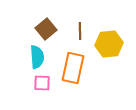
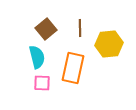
brown line: moved 3 px up
cyan semicircle: rotated 10 degrees counterclockwise
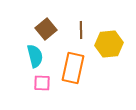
brown line: moved 1 px right, 2 px down
cyan semicircle: moved 2 px left, 1 px up
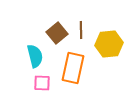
brown square: moved 11 px right, 4 px down
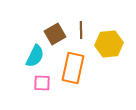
brown square: moved 2 px left, 1 px down; rotated 10 degrees clockwise
cyan semicircle: rotated 40 degrees clockwise
